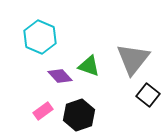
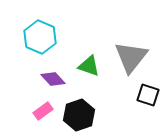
gray triangle: moved 2 px left, 2 px up
purple diamond: moved 7 px left, 3 px down
black square: rotated 20 degrees counterclockwise
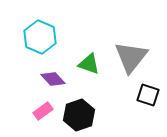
green triangle: moved 2 px up
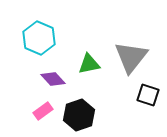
cyan hexagon: moved 1 px left, 1 px down
green triangle: rotated 30 degrees counterclockwise
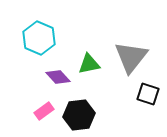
purple diamond: moved 5 px right, 2 px up
black square: moved 1 px up
pink rectangle: moved 1 px right
black hexagon: rotated 12 degrees clockwise
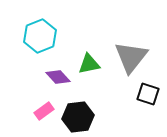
cyan hexagon: moved 1 px right, 2 px up; rotated 16 degrees clockwise
black hexagon: moved 1 px left, 2 px down
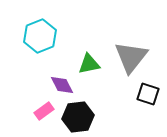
purple diamond: moved 4 px right, 8 px down; rotated 15 degrees clockwise
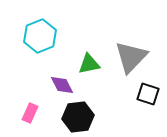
gray triangle: rotated 6 degrees clockwise
pink rectangle: moved 14 px left, 2 px down; rotated 30 degrees counterclockwise
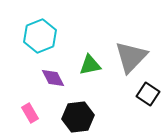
green triangle: moved 1 px right, 1 px down
purple diamond: moved 9 px left, 7 px up
black square: rotated 15 degrees clockwise
pink rectangle: rotated 54 degrees counterclockwise
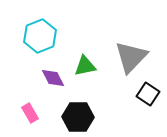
green triangle: moved 5 px left, 1 px down
black hexagon: rotated 8 degrees clockwise
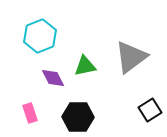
gray triangle: rotated 9 degrees clockwise
black square: moved 2 px right, 16 px down; rotated 25 degrees clockwise
pink rectangle: rotated 12 degrees clockwise
